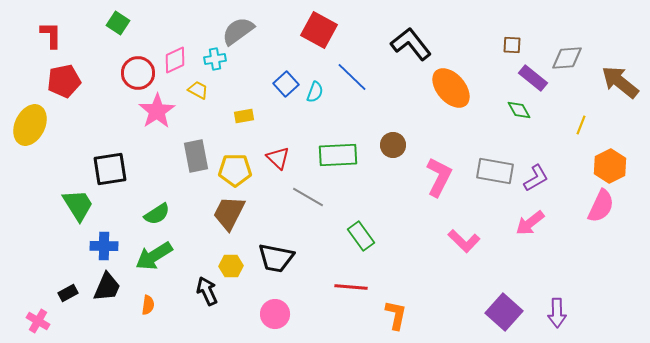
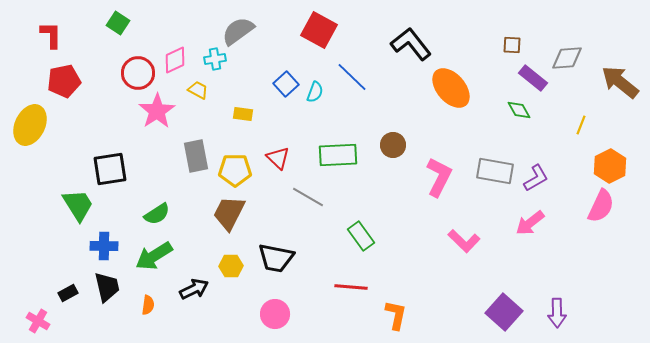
yellow rectangle at (244, 116): moved 1 px left, 2 px up; rotated 18 degrees clockwise
black trapezoid at (107, 287): rotated 36 degrees counterclockwise
black arrow at (207, 291): moved 13 px left, 2 px up; rotated 88 degrees clockwise
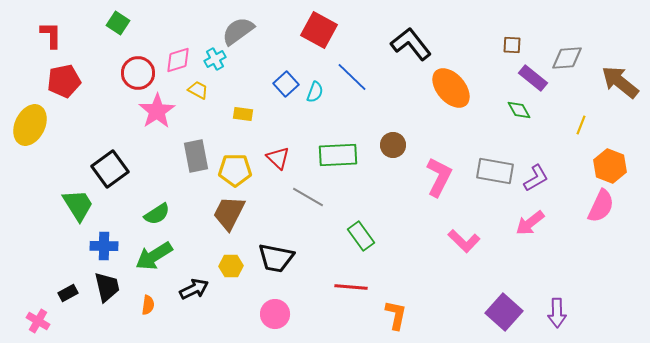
cyan cross at (215, 59): rotated 20 degrees counterclockwise
pink diamond at (175, 60): moved 3 px right; rotated 8 degrees clockwise
orange hexagon at (610, 166): rotated 12 degrees counterclockwise
black square at (110, 169): rotated 27 degrees counterclockwise
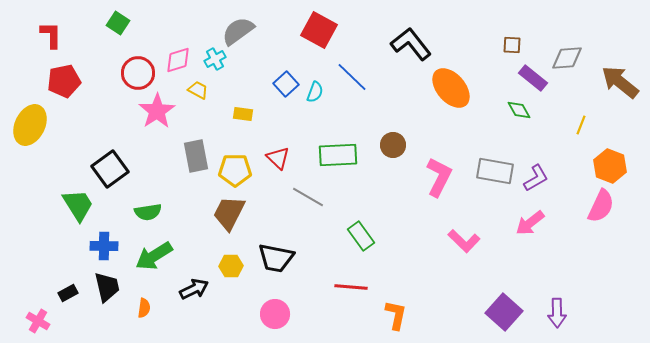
green semicircle at (157, 214): moved 9 px left, 2 px up; rotated 24 degrees clockwise
orange semicircle at (148, 305): moved 4 px left, 3 px down
